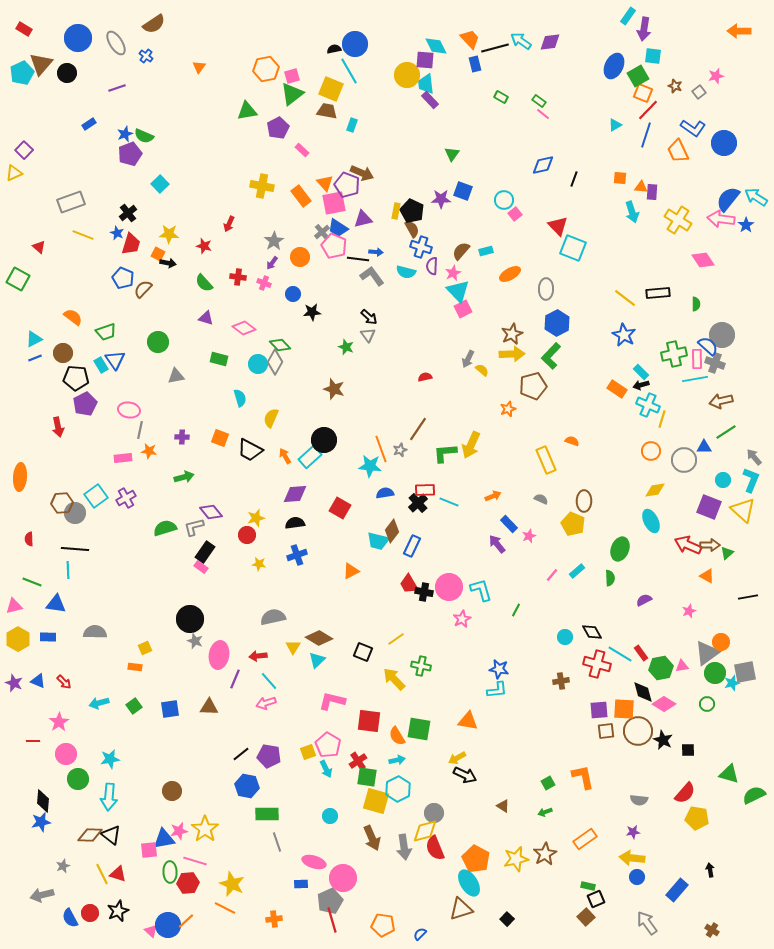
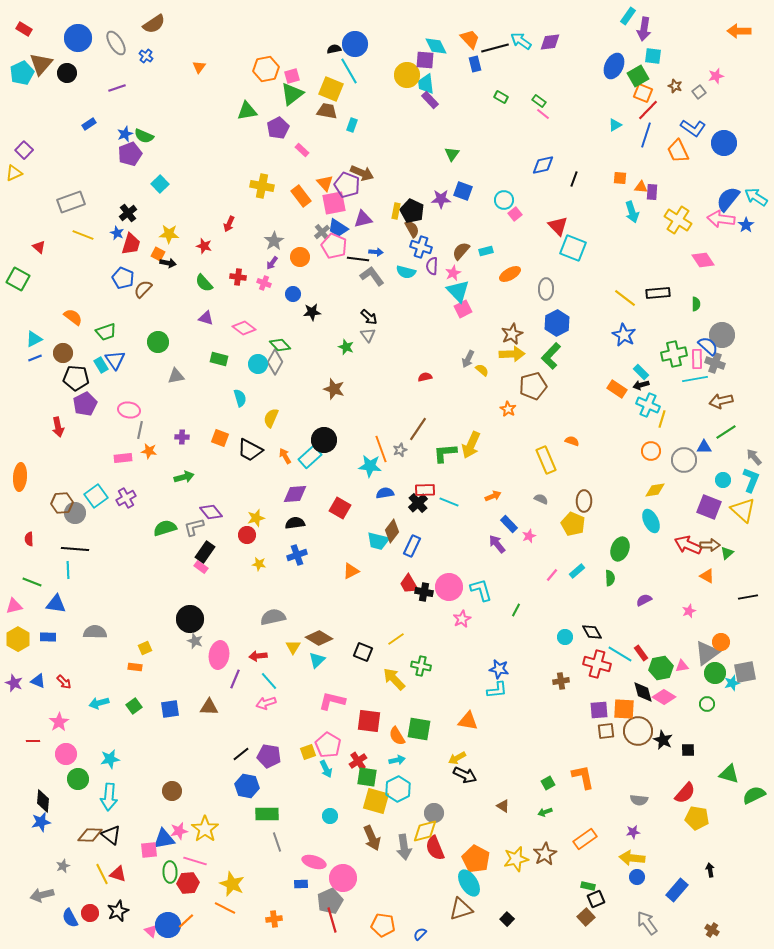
orange star at (508, 409): rotated 21 degrees counterclockwise
pink diamond at (664, 704): moved 7 px up
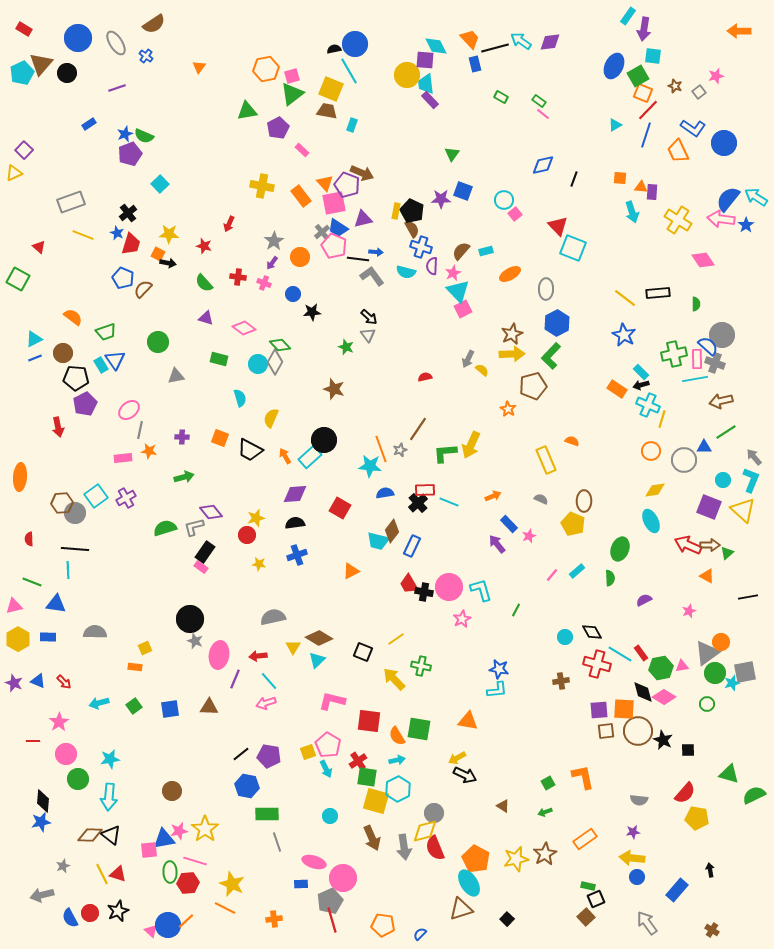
pink ellipse at (129, 410): rotated 50 degrees counterclockwise
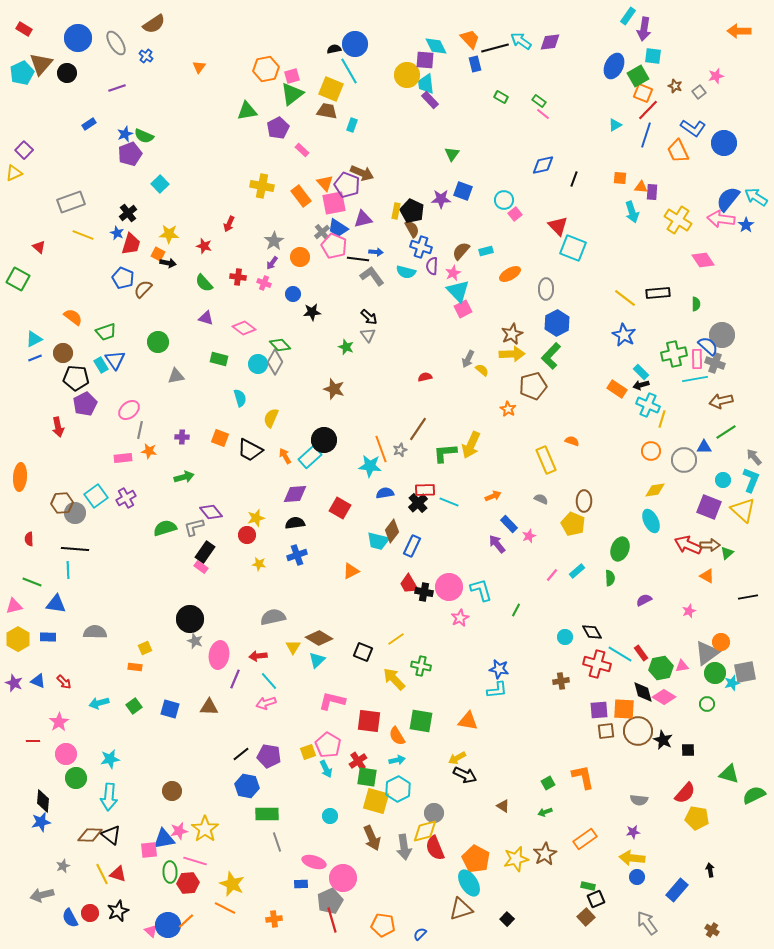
pink star at (462, 619): moved 2 px left, 1 px up
blue square at (170, 709): rotated 24 degrees clockwise
green square at (419, 729): moved 2 px right, 8 px up
green circle at (78, 779): moved 2 px left, 1 px up
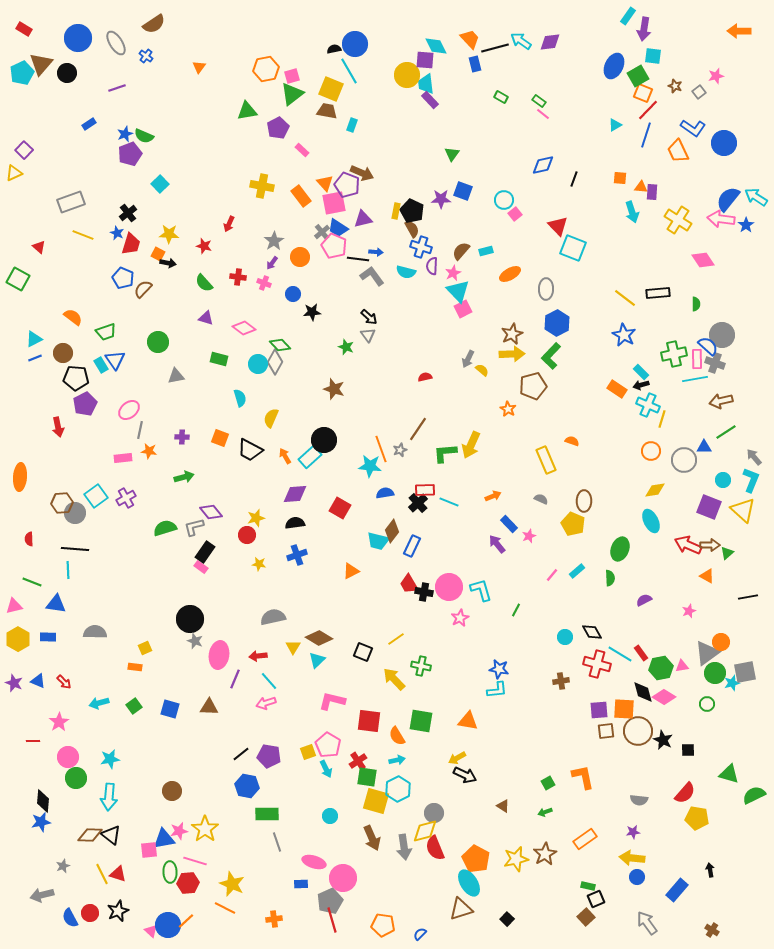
pink circle at (66, 754): moved 2 px right, 3 px down
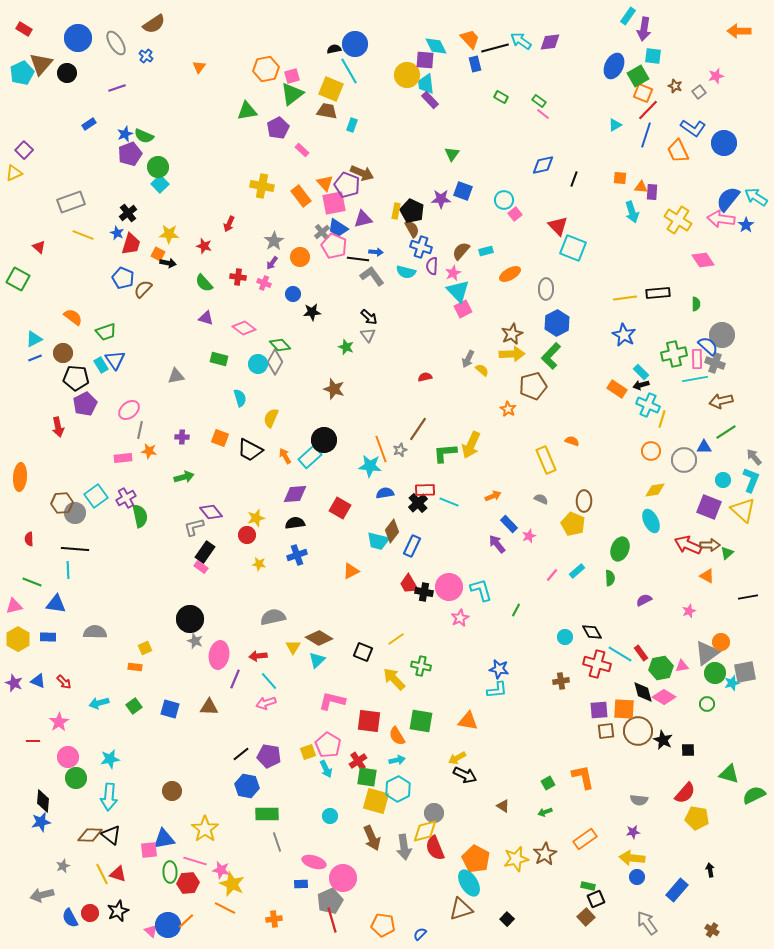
yellow line at (625, 298): rotated 45 degrees counterclockwise
green circle at (158, 342): moved 175 px up
green semicircle at (165, 528): moved 25 px left, 12 px up; rotated 95 degrees clockwise
pink star at (179, 831): moved 42 px right, 39 px down; rotated 24 degrees clockwise
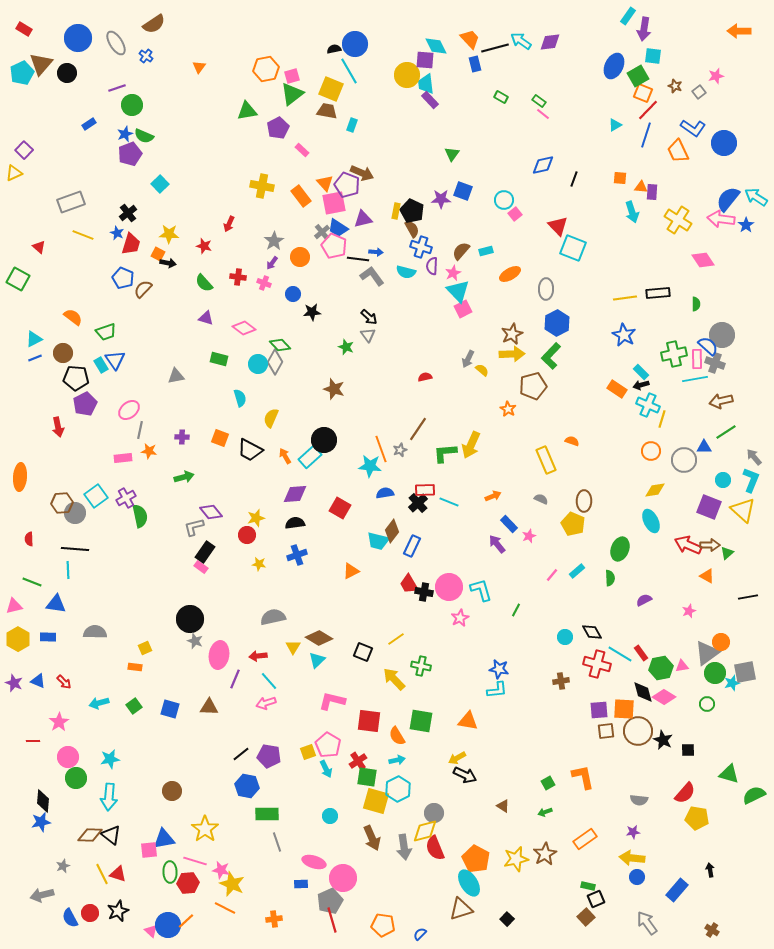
green circle at (158, 167): moved 26 px left, 62 px up
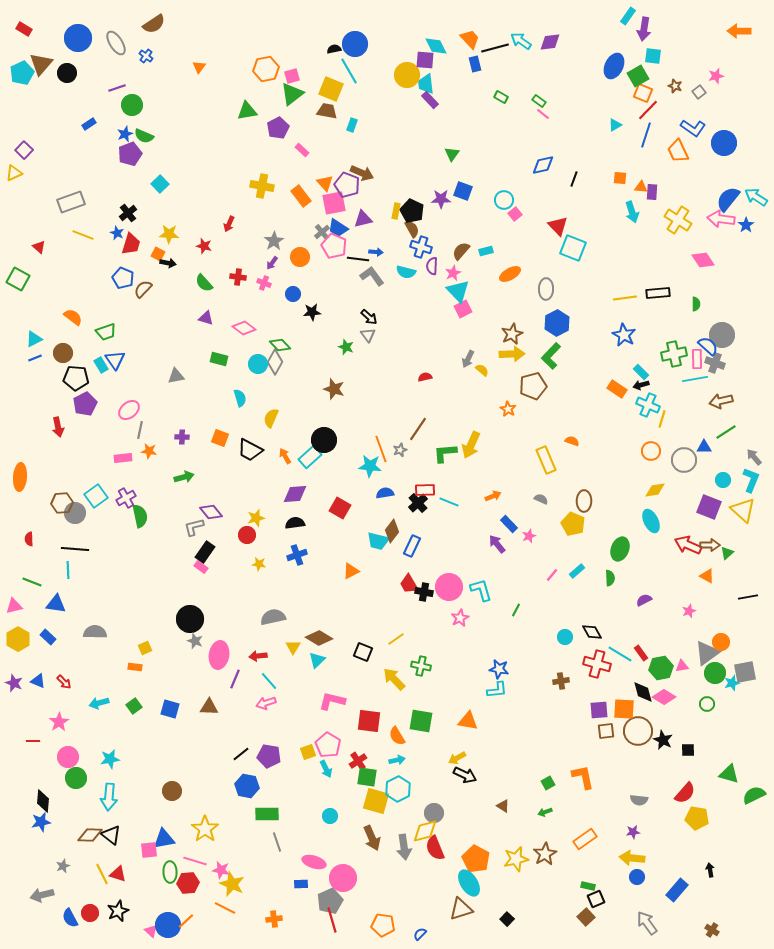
blue rectangle at (48, 637): rotated 42 degrees clockwise
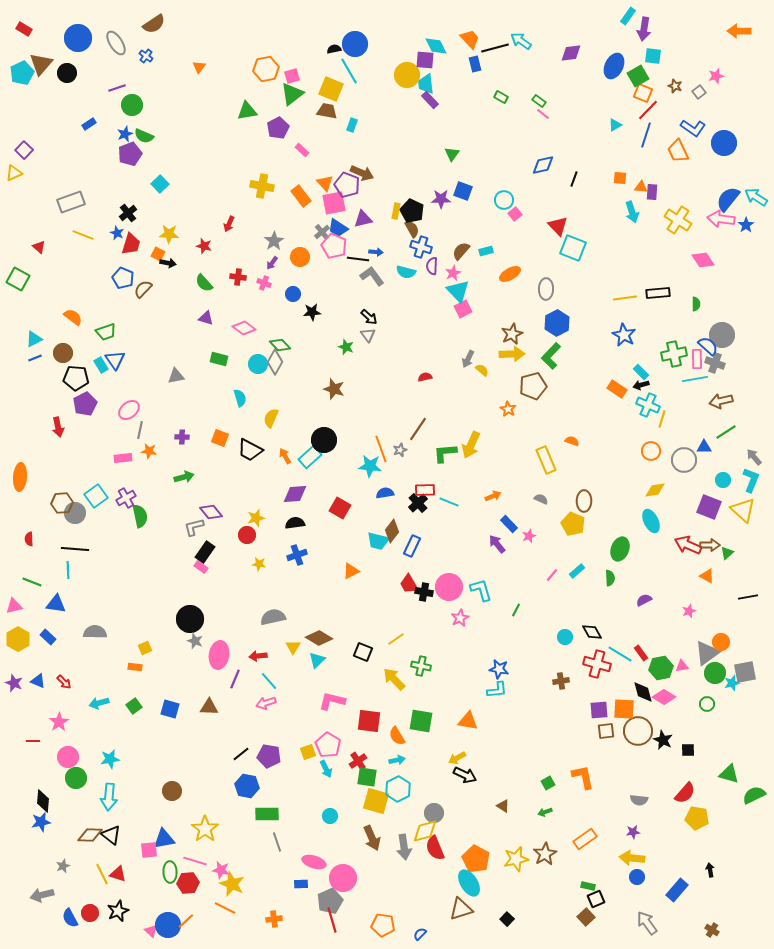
purple diamond at (550, 42): moved 21 px right, 11 px down
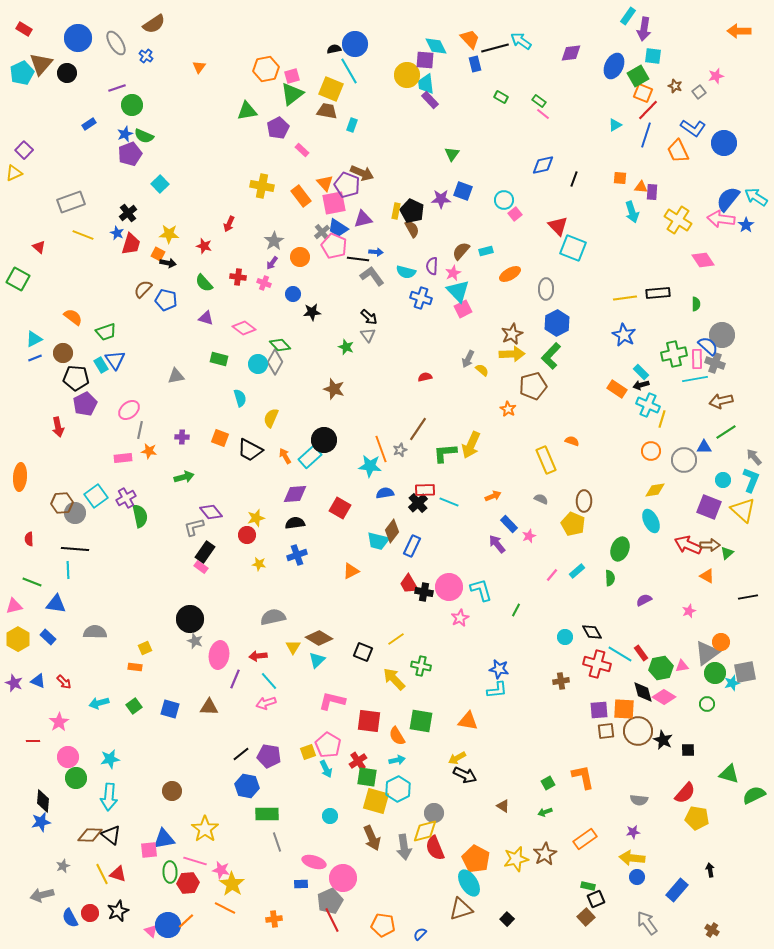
blue cross at (421, 247): moved 51 px down
blue pentagon at (123, 278): moved 43 px right, 22 px down; rotated 10 degrees counterclockwise
yellow star at (232, 884): rotated 10 degrees clockwise
red line at (332, 920): rotated 10 degrees counterclockwise
